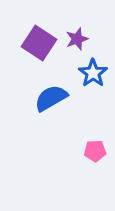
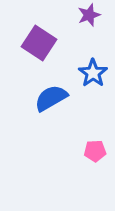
purple star: moved 12 px right, 24 px up
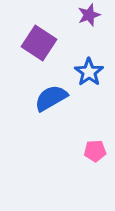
blue star: moved 4 px left, 1 px up
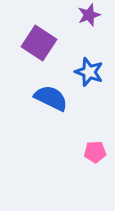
blue star: rotated 16 degrees counterclockwise
blue semicircle: rotated 56 degrees clockwise
pink pentagon: moved 1 px down
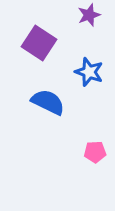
blue semicircle: moved 3 px left, 4 px down
